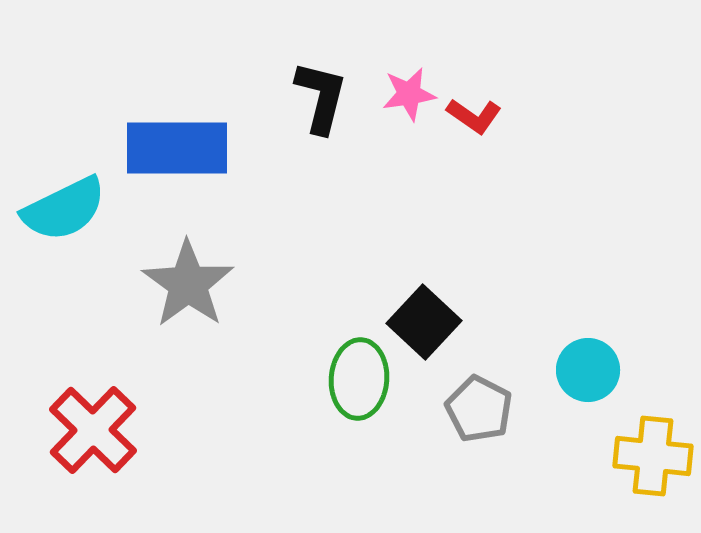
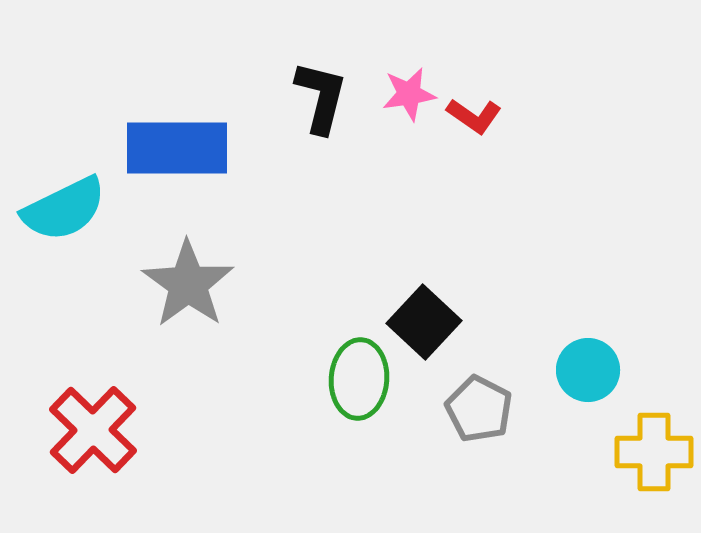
yellow cross: moved 1 px right, 4 px up; rotated 6 degrees counterclockwise
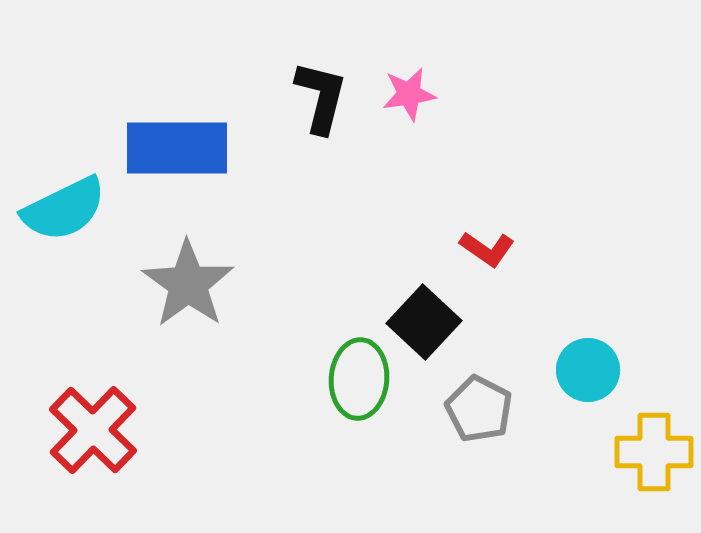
red L-shape: moved 13 px right, 133 px down
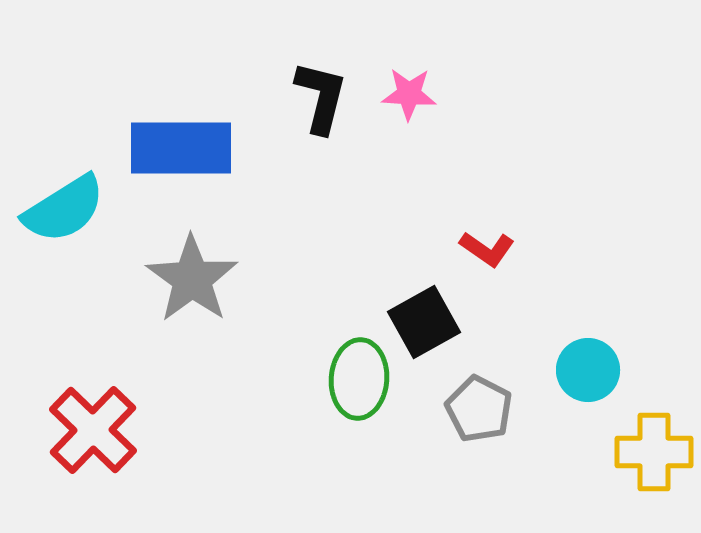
pink star: rotated 12 degrees clockwise
blue rectangle: moved 4 px right
cyan semicircle: rotated 6 degrees counterclockwise
gray star: moved 4 px right, 5 px up
black square: rotated 18 degrees clockwise
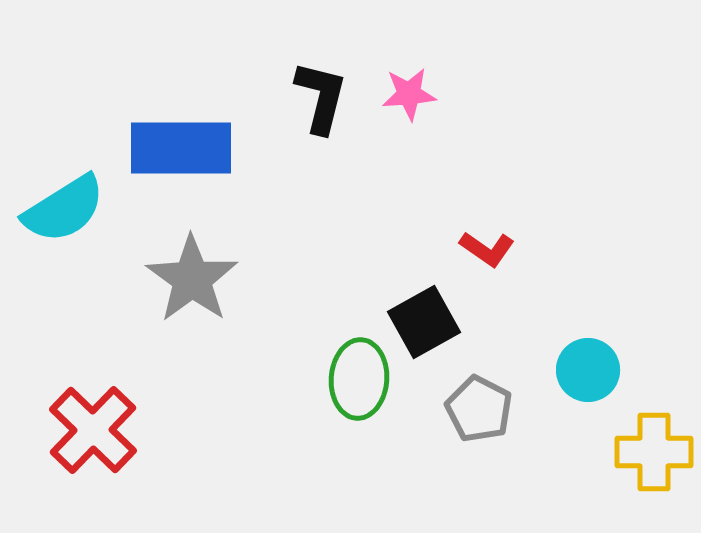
pink star: rotated 8 degrees counterclockwise
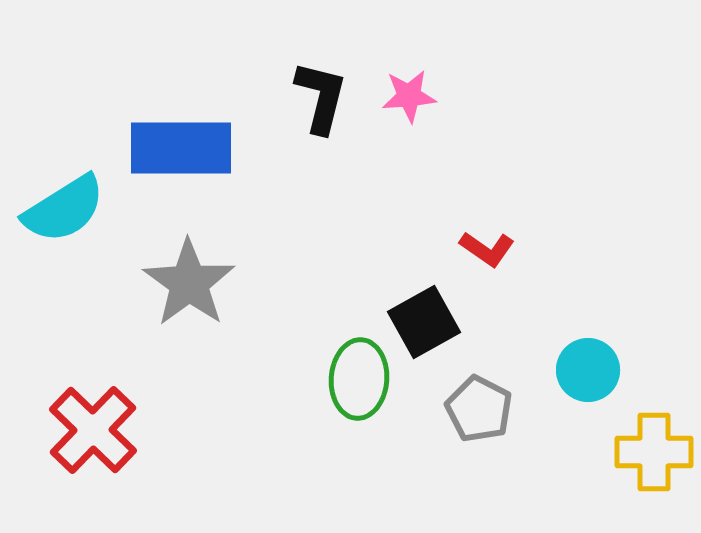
pink star: moved 2 px down
gray star: moved 3 px left, 4 px down
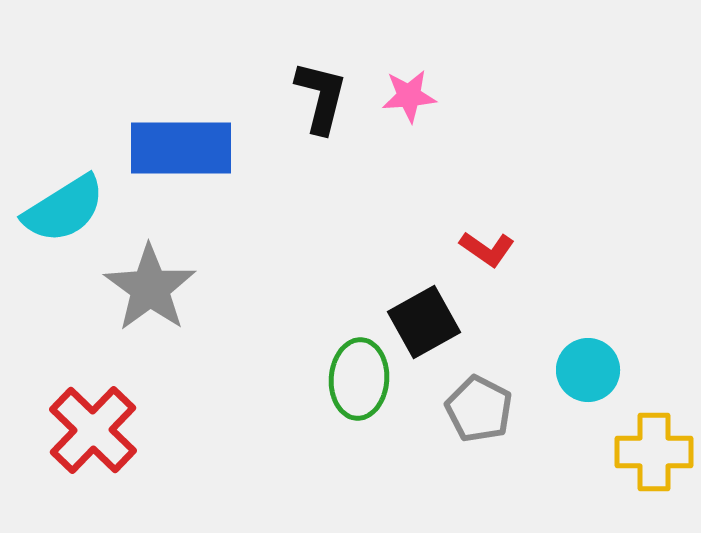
gray star: moved 39 px left, 5 px down
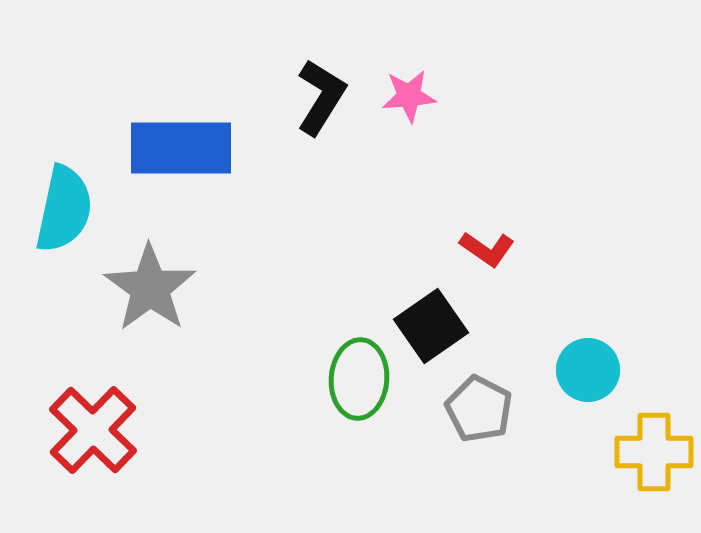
black L-shape: rotated 18 degrees clockwise
cyan semicircle: rotated 46 degrees counterclockwise
black square: moved 7 px right, 4 px down; rotated 6 degrees counterclockwise
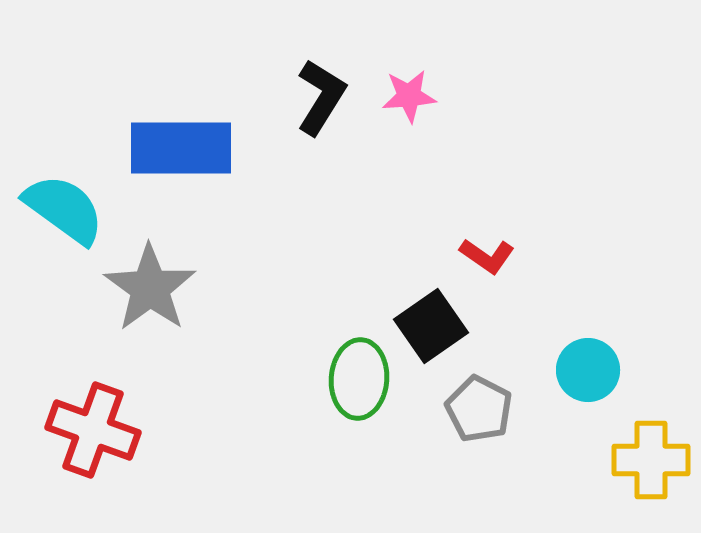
cyan semicircle: rotated 66 degrees counterclockwise
red L-shape: moved 7 px down
red cross: rotated 24 degrees counterclockwise
yellow cross: moved 3 px left, 8 px down
